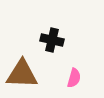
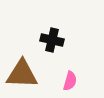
pink semicircle: moved 4 px left, 3 px down
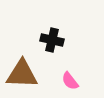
pink semicircle: rotated 126 degrees clockwise
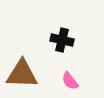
black cross: moved 10 px right
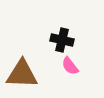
pink semicircle: moved 15 px up
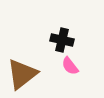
brown triangle: rotated 40 degrees counterclockwise
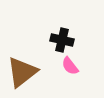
brown triangle: moved 2 px up
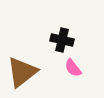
pink semicircle: moved 3 px right, 2 px down
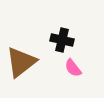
brown triangle: moved 1 px left, 10 px up
